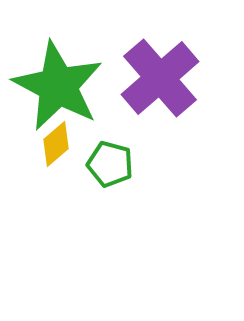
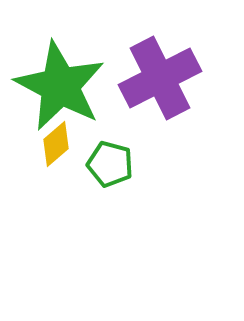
purple cross: rotated 14 degrees clockwise
green star: moved 2 px right
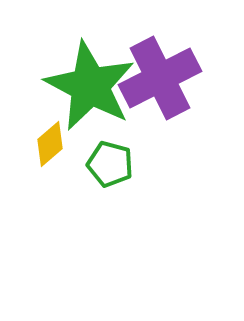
green star: moved 30 px right
yellow diamond: moved 6 px left
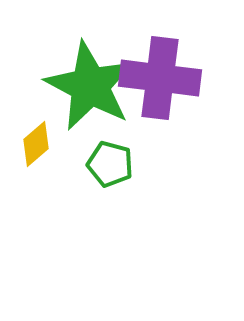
purple cross: rotated 34 degrees clockwise
yellow diamond: moved 14 px left
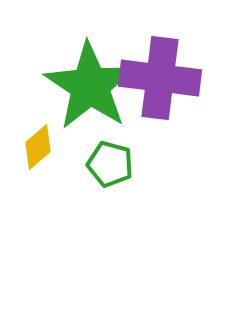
green star: rotated 6 degrees clockwise
yellow diamond: moved 2 px right, 3 px down
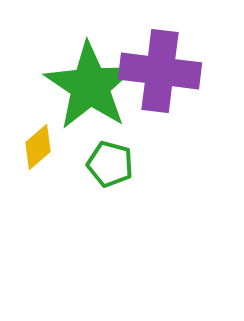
purple cross: moved 7 px up
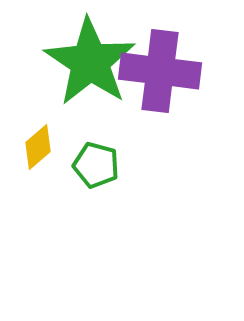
green star: moved 24 px up
green pentagon: moved 14 px left, 1 px down
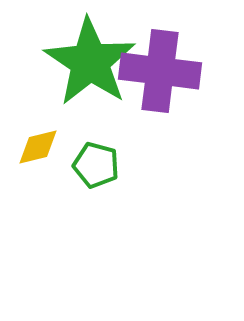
yellow diamond: rotated 27 degrees clockwise
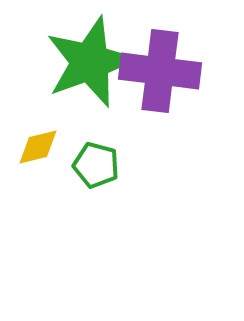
green star: rotated 18 degrees clockwise
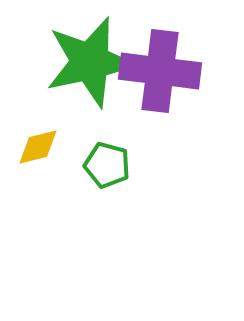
green star: rotated 8 degrees clockwise
green pentagon: moved 11 px right
